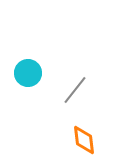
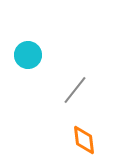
cyan circle: moved 18 px up
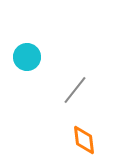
cyan circle: moved 1 px left, 2 px down
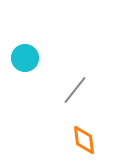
cyan circle: moved 2 px left, 1 px down
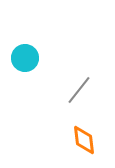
gray line: moved 4 px right
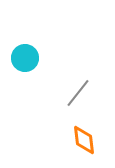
gray line: moved 1 px left, 3 px down
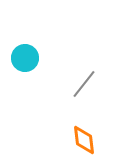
gray line: moved 6 px right, 9 px up
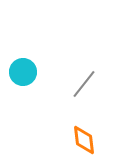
cyan circle: moved 2 px left, 14 px down
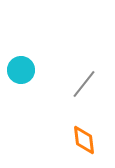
cyan circle: moved 2 px left, 2 px up
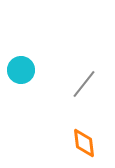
orange diamond: moved 3 px down
